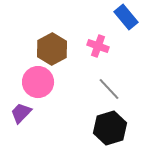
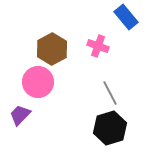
gray line: moved 1 px right, 4 px down; rotated 15 degrees clockwise
purple trapezoid: moved 1 px left, 2 px down
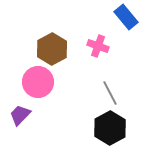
black hexagon: rotated 12 degrees counterclockwise
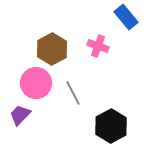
pink circle: moved 2 px left, 1 px down
gray line: moved 37 px left
black hexagon: moved 1 px right, 2 px up
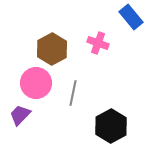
blue rectangle: moved 5 px right
pink cross: moved 3 px up
gray line: rotated 40 degrees clockwise
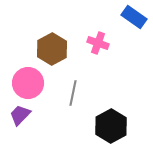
blue rectangle: moved 3 px right; rotated 15 degrees counterclockwise
pink circle: moved 8 px left
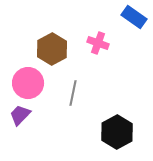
black hexagon: moved 6 px right, 6 px down
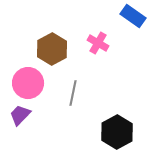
blue rectangle: moved 1 px left, 1 px up
pink cross: rotated 10 degrees clockwise
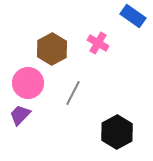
gray line: rotated 15 degrees clockwise
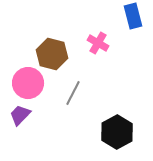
blue rectangle: rotated 40 degrees clockwise
brown hexagon: moved 5 px down; rotated 16 degrees counterclockwise
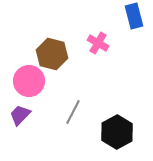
blue rectangle: moved 1 px right
pink circle: moved 1 px right, 2 px up
gray line: moved 19 px down
